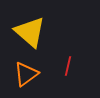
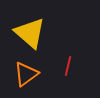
yellow triangle: moved 1 px down
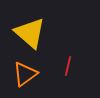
orange triangle: moved 1 px left
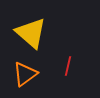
yellow triangle: moved 1 px right
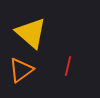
orange triangle: moved 4 px left, 4 px up
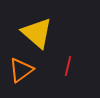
yellow triangle: moved 6 px right
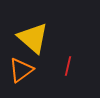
yellow triangle: moved 4 px left, 5 px down
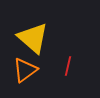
orange triangle: moved 4 px right
